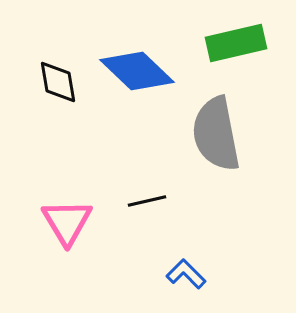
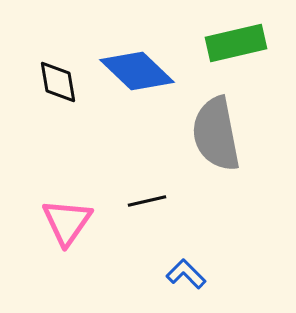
pink triangle: rotated 6 degrees clockwise
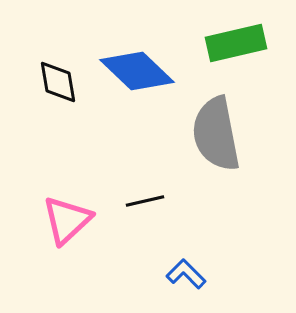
black line: moved 2 px left
pink triangle: moved 2 px up; rotated 12 degrees clockwise
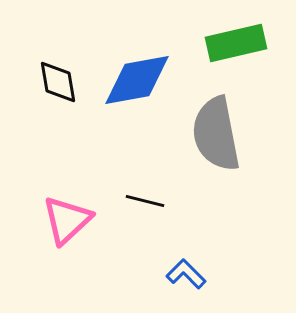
blue diamond: moved 9 px down; rotated 54 degrees counterclockwise
black line: rotated 27 degrees clockwise
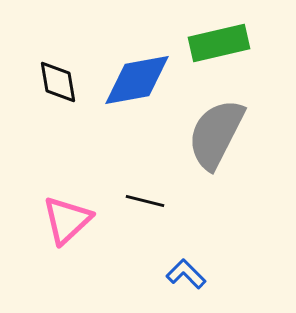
green rectangle: moved 17 px left
gray semicircle: rotated 38 degrees clockwise
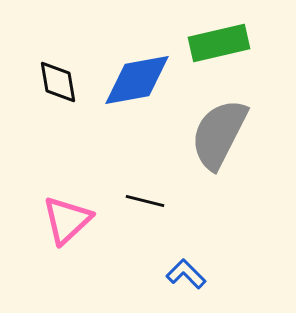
gray semicircle: moved 3 px right
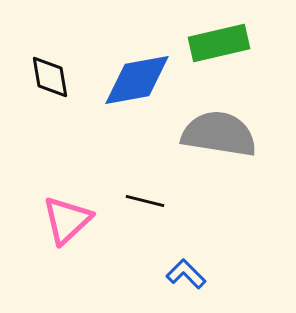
black diamond: moved 8 px left, 5 px up
gray semicircle: rotated 72 degrees clockwise
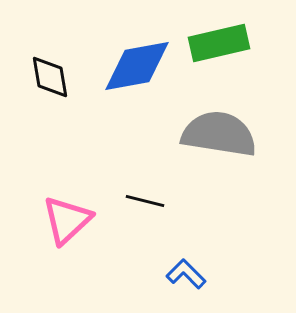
blue diamond: moved 14 px up
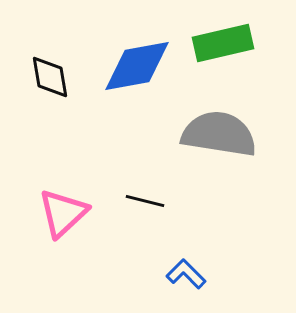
green rectangle: moved 4 px right
pink triangle: moved 4 px left, 7 px up
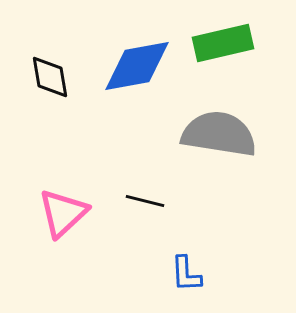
blue L-shape: rotated 138 degrees counterclockwise
